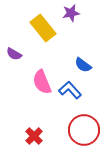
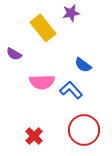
pink semicircle: rotated 70 degrees counterclockwise
blue L-shape: moved 1 px right
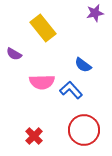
purple star: moved 24 px right
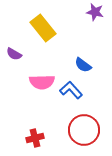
purple star: moved 1 px up; rotated 24 degrees clockwise
red cross: moved 1 px right, 2 px down; rotated 30 degrees clockwise
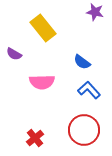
blue semicircle: moved 1 px left, 3 px up
blue L-shape: moved 18 px right
red cross: rotated 24 degrees counterclockwise
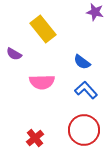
yellow rectangle: moved 1 px down
blue L-shape: moved 3 px left
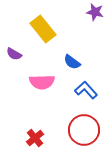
blue semicircle: moved 10 px left
